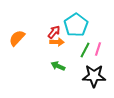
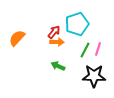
cyan pentagon: moved 1 px right, 1 px up; rotated 15 degrees clockwise
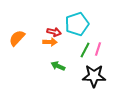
red arrow: rotated 64 degrees clockwise
orange arrow: moved 7 px left
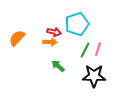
green arrow: rotated 16 degrees clockwise
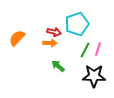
orange arrow: moved 1 px down
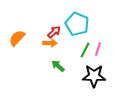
cyan pentagon: rotated 30 degrees counterclockwise
red arrow: rotated 56 degrees counterclockwise
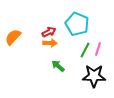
red arrow: moved 5 px left; rotated 16 degrees clockwise
orange semicircle: moved 4 px left, 1 px up
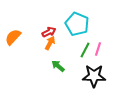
orange arrow: rotated 64 degrees counterclockwise
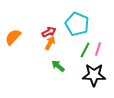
black star: moved 1 px up
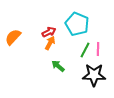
pink line: rotated 16 degrees counterclockwise
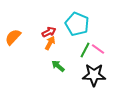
pink line: rotated 56 degrees counterclockwise
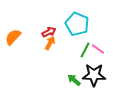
green arrow: moved 16 px right, 14 px down
